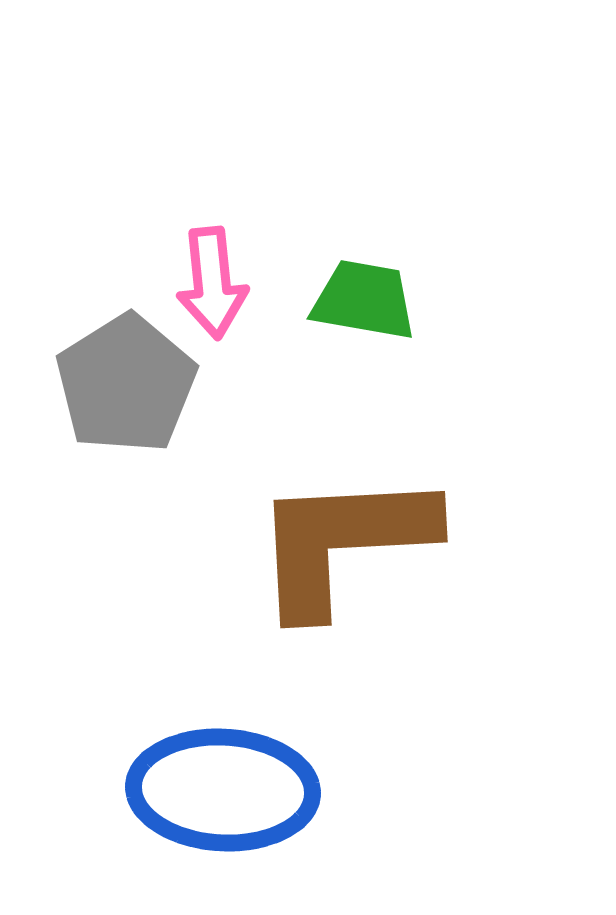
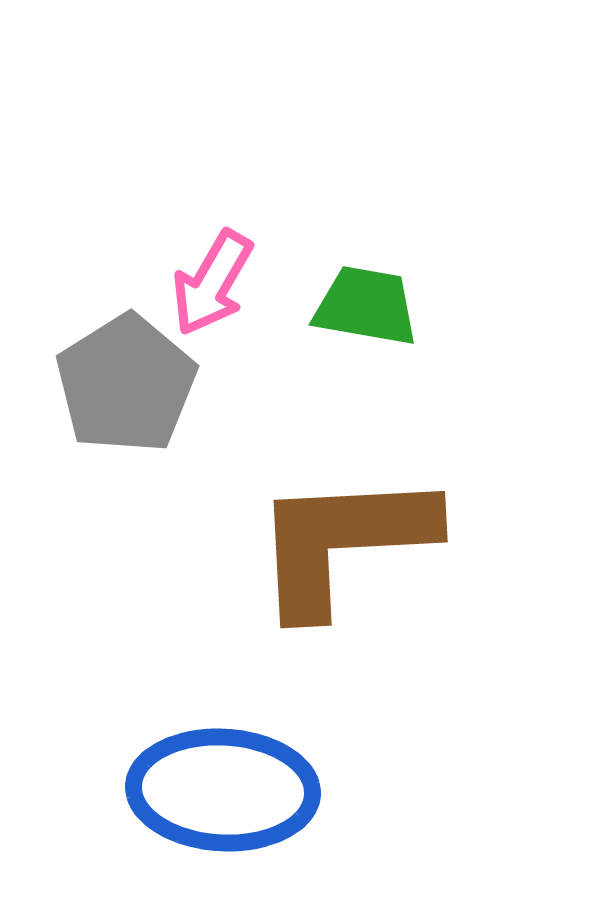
pink arrow: rotated 36 degrees clockwise
green trapezoid: moved 2 px right, 6 px down
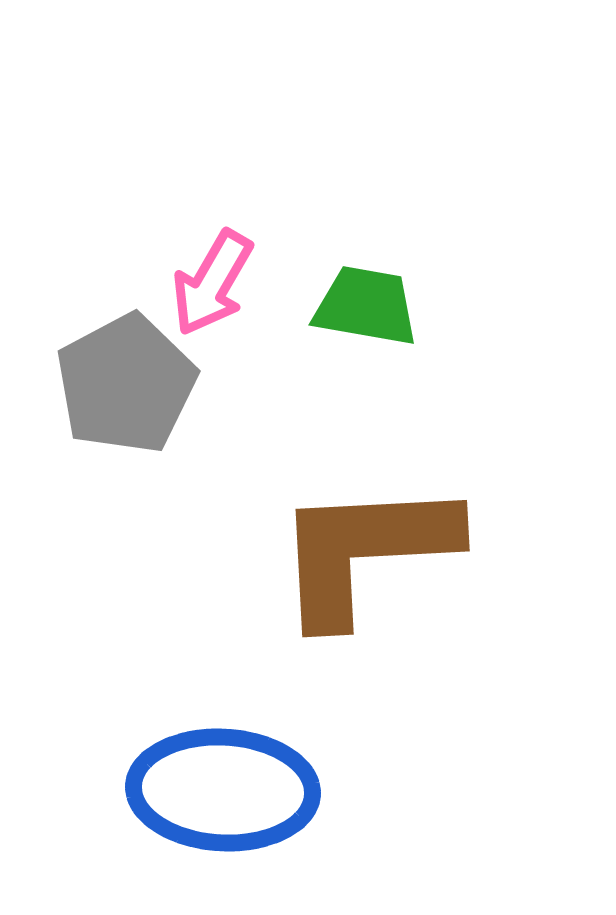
gray pentagon: rotated 4 degrees clockwise
brown L-shape: moved 22 px right, 9 px down
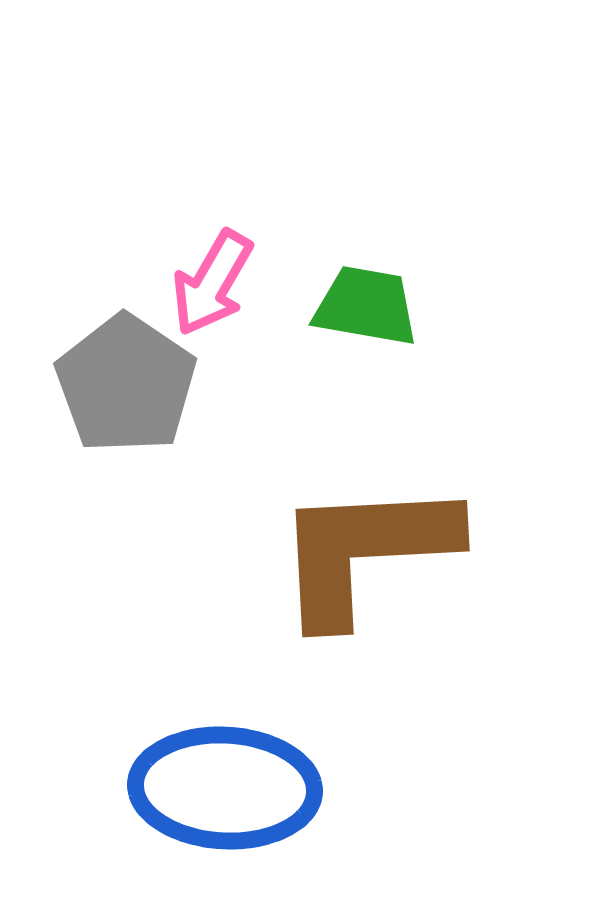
gray pentagon: rotated 10 degrees counterclockwise
blue ellipse: moved 2 px right, 2 px up
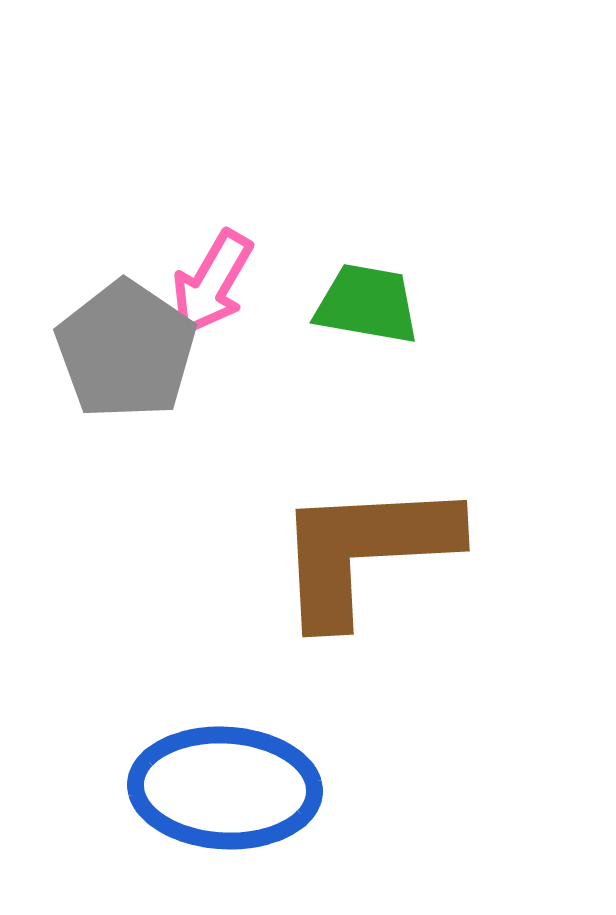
green trapezoid: moved 1 px right, 2 px up
gray pentagon: moved 34 px up
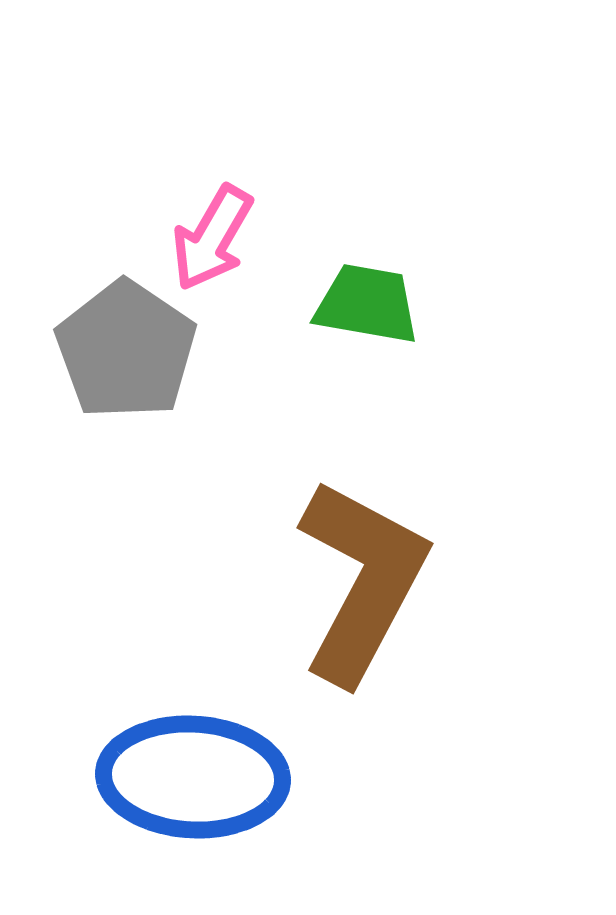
pink arrow: moved 45 px up
brown L-shape: moved 3 px left, 30 px down; rotated 121 degrees clockwise
blue ellipse: moved 32 px left, 11 px up
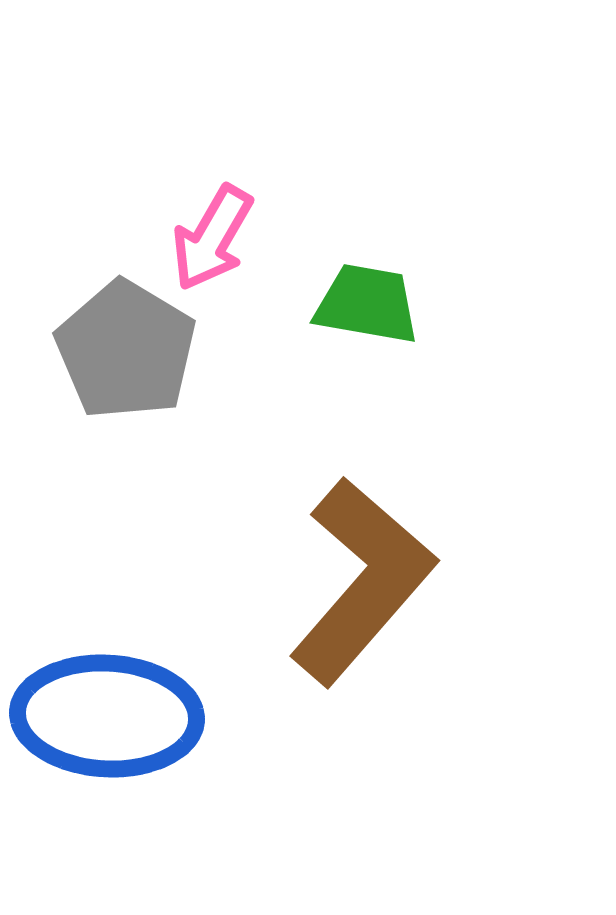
gray pentagon: rotated 3 degrees counterclockwise
brown L-shape: rotated 13 degrees clockwise
blue ellipse: moved 86 px left, 61 px up
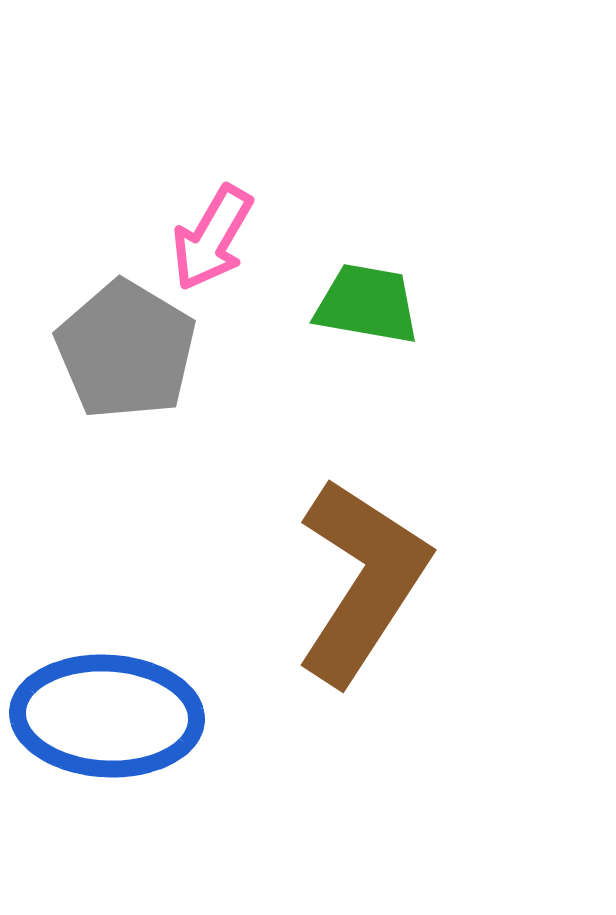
brown L-shape: rotated 8 degrees counterclockwise
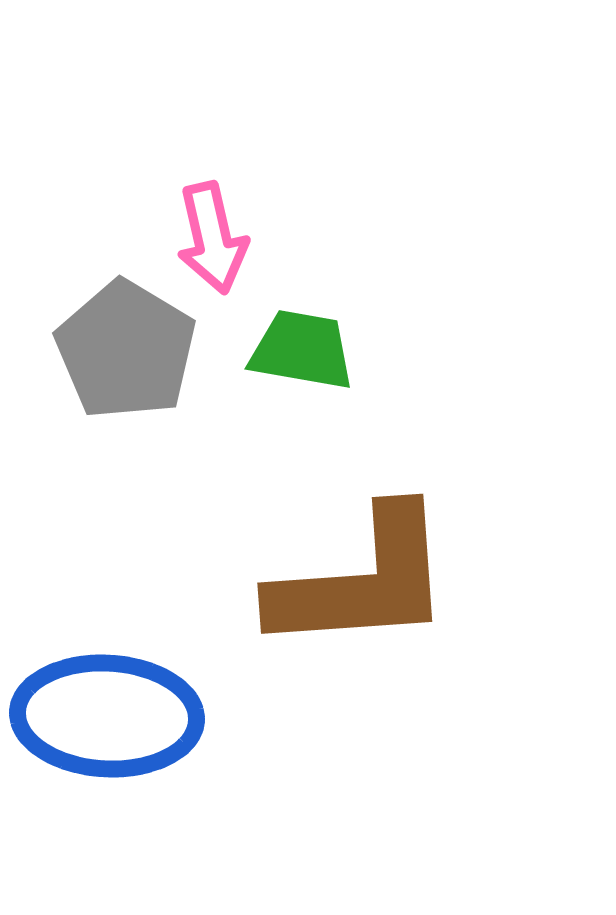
pink arrow: rotated 43 degrees counterclockwise
green trapezoid: moved 65 px left, 46 px down
brown L-shape: rotated 53 degrees clockwise
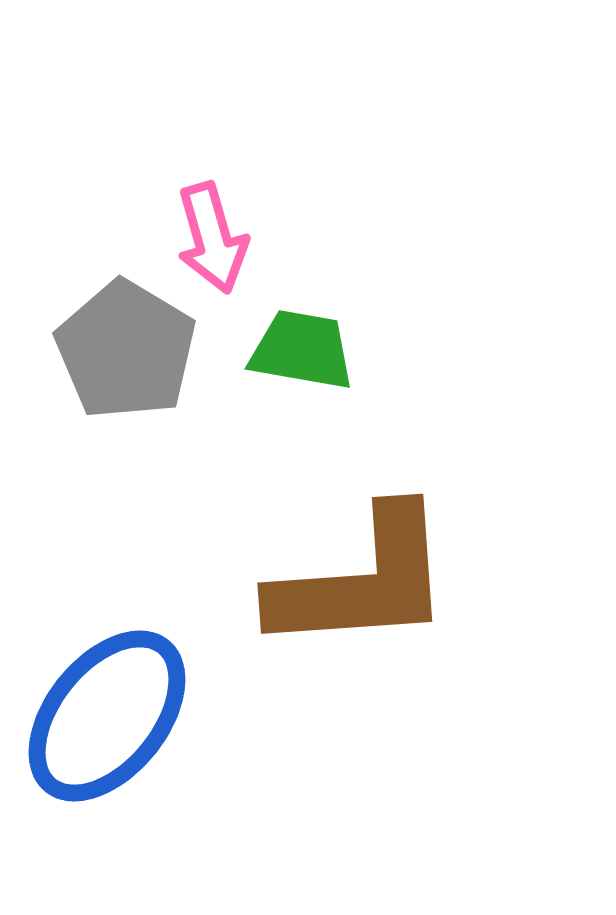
pink arrow: rotated 3 degrees counterclockwise
blue ellipse: rotated 54 degrees counterclockwise
